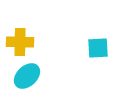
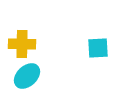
yellow cross: moved 2 px right, 2 px down
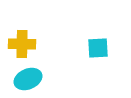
cyan ellipse: moved 1 px right, 3 px down; rotated 20 degrees clockwise
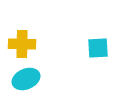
cyan ellipse: moved 2 px left
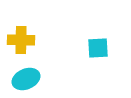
yellow cross: moved 1 px left, 4 px up
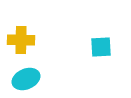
cyan square: moved 3 px right, 1 px up
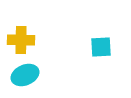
cyan ellipse: moved 1 px left, 4 px up
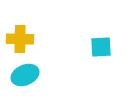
yellow cross: moved 1 px left, 1 px up
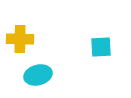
cyan ellipse: moved 13 px right; rotated 8 degrees clockwise
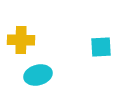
yellow cross: moved 1 px right, 1 px down
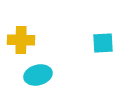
cyan square: moved 2 px right, 4 px up
